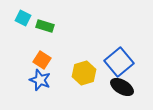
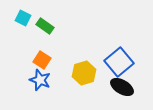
green rectangle: rotated 18 degrees clockwise
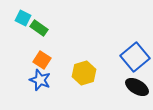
green rectangle: moved 6 px left, 2 px down
blue square: moved 16 px right, 5 px up
black ellipse: moved 15 px right
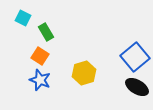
green rectangle: moved 7 px right, 4 px down; rotated 24 degrees clockwise
orange square: moved 2 px left, 4 px up
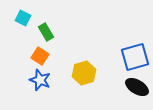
blue square: rotated 24 degrees clockwise
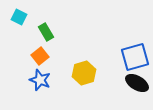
cyan square: moved 4 px left, 1 px up
orange square: rotated 18 degrees clockwise
black ellipse: moved 4 px up
